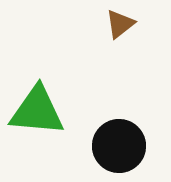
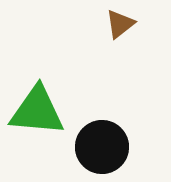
black circle: moved 17 px left, 1 px down
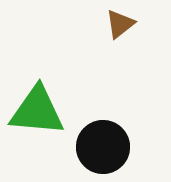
black circle: moved 1 px right
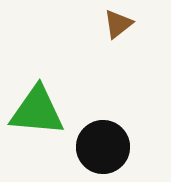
brown triangle: moved 2 px left
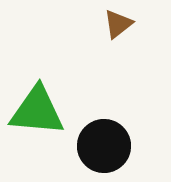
black circle: moved 1 px right, 1 px up
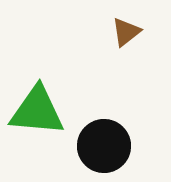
brown triangle: moved 8 px right, 8 px down
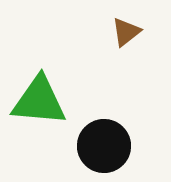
green triangle: moved 2 px right, 10 px up
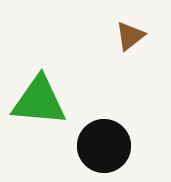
brown triangle: moved 4 px right, 4 px down
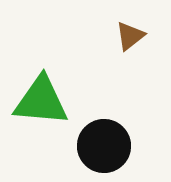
green triangle: moved 2 px right
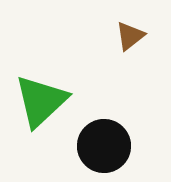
green triangle: rotated 48 degrees counterclockwise
